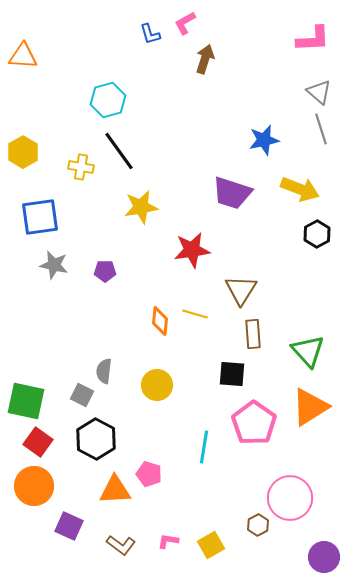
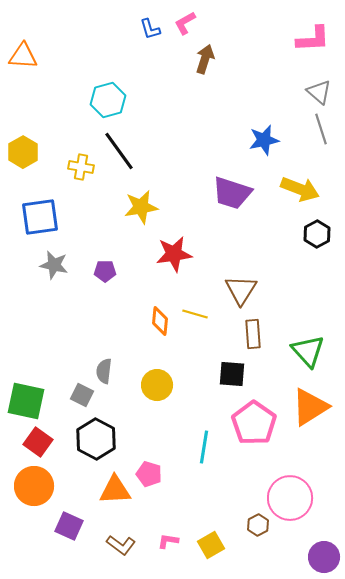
blue L-shape at (150, 34): moved 5 px up
red star at (192, 250): moved 18 px left, 4 px down
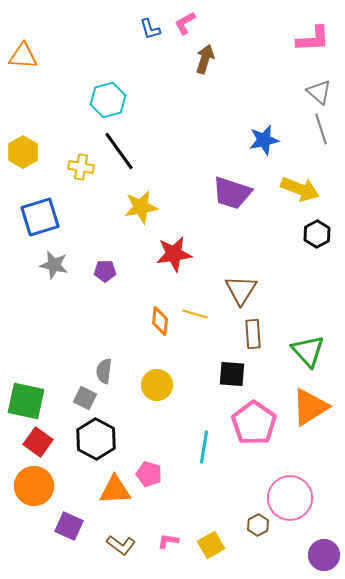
blue square at (40, 217): rotated 9 degrees counterclockwise
gray square at (82, 395): moved 3 px right, 3 px down
purple circle at (324, 557): moved 2 px up
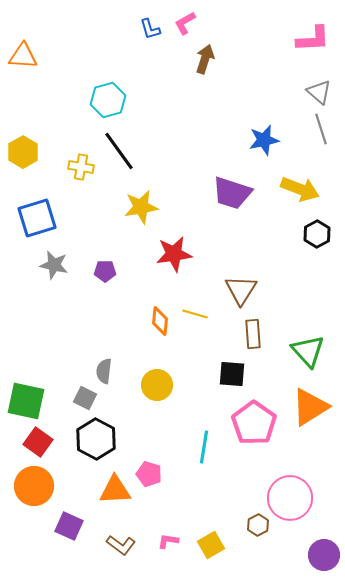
blue square at (40, 217): moved 3 px left, 1 px down
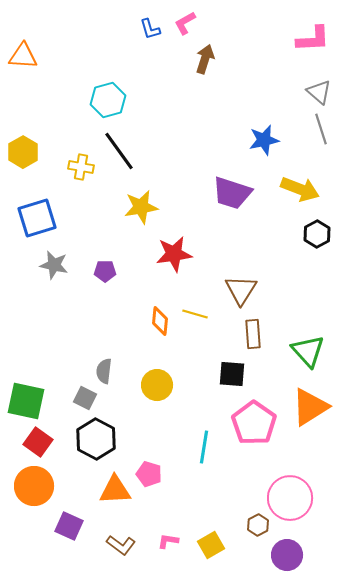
purple circle at (324, 555): moved 37 px left
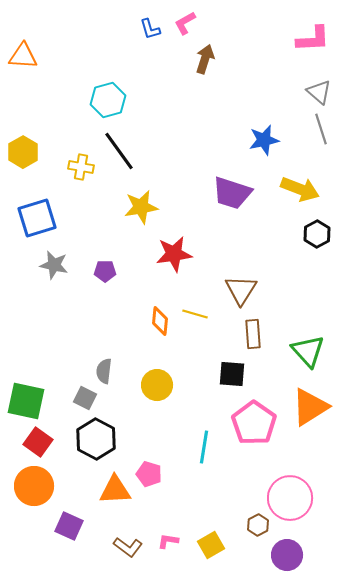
brown L-shape at (121, 545): moved 7 px right, 2 px down
